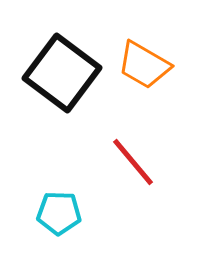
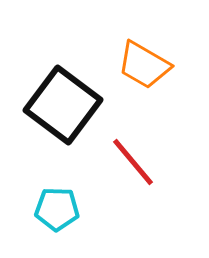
black square: moved 1 px right, 32 px down
cyan pentagon: moved 2 px left, 4 px up
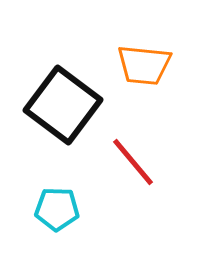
orange trapezoid: rotated 24 degrees counterclockwise
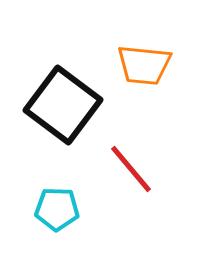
red line: moved 2 px left, 7 px down
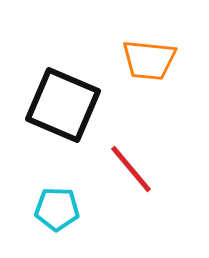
orange trapezoid: moved 5 px right, 5 px up
black square: rotated 14 degrees counterclockwise
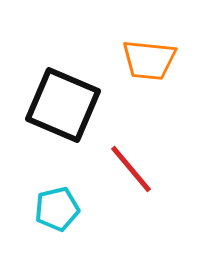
cyan pentagon: rotated 15 degrees counterclockwise
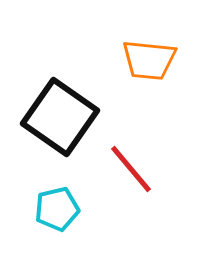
black square: moved 3 px left, 12 px down; rotated 12 degrees clockwise
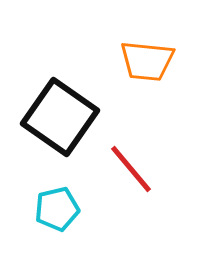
orange trapezoid: moved 2 px left, 1 px down
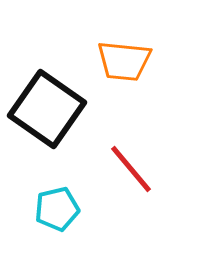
orange trapezoid: moved 23 px left
black square: moved 13 px left, 8 px up
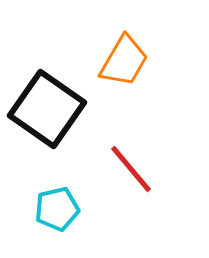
orange trapezoid: rotated 66 degrees counterclockwise
